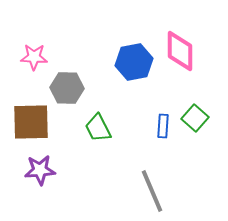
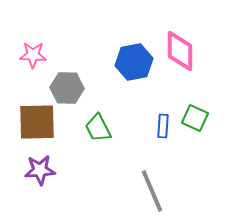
pink star: moved 1 px left, 2 px up
green square: rotated 16 degrees counterclockwise
brown square: moved 6 px right
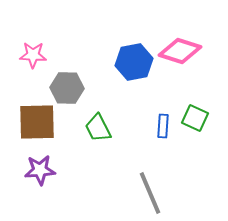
pink diamond: rotated 72 degrees counterclockwise
gray line: moved 2 px left, 2 px down
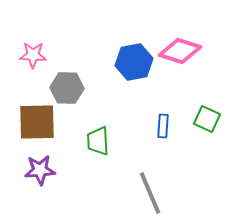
green square: moved 12 px right, 1 px down
green trapezoid: moved 13 px down; rotated 24 degrees clockwise
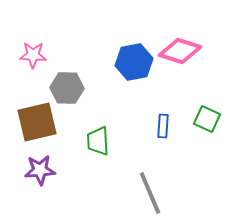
brown square: rotated 12 degrees counterclockwise
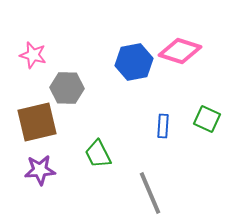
pink star: rotated 12 degrees clockwise
green trapezoid: moved 13 px down; rotated 24 degrees counterclockwise
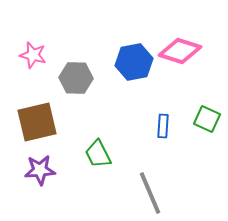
gray hexagon: moved 9 px right, 10 px up
